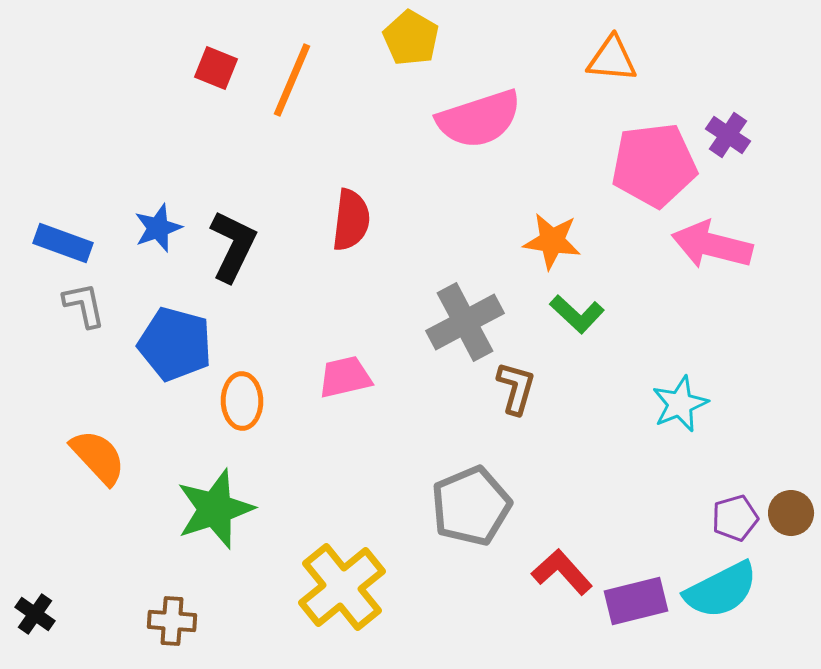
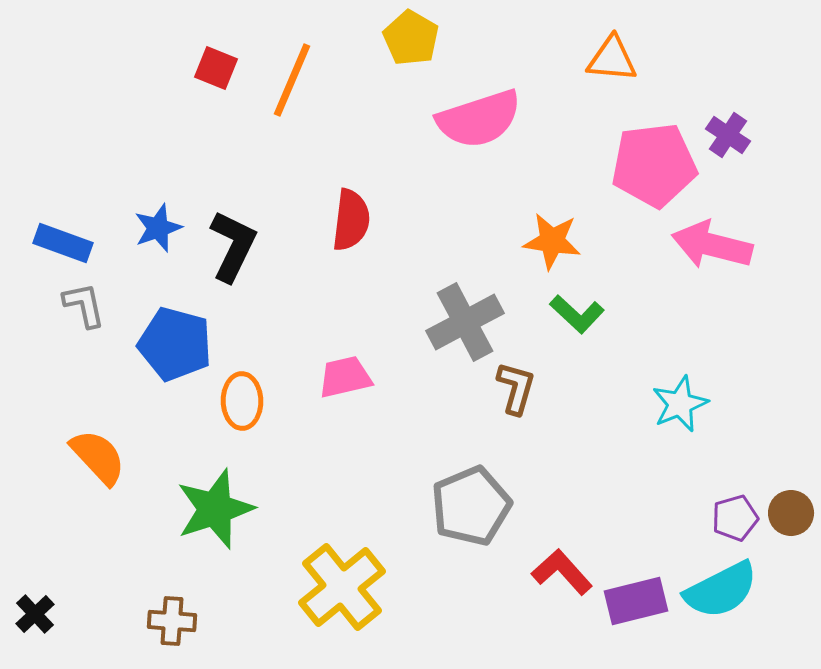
black cross: rotated 12 degrees clockwise
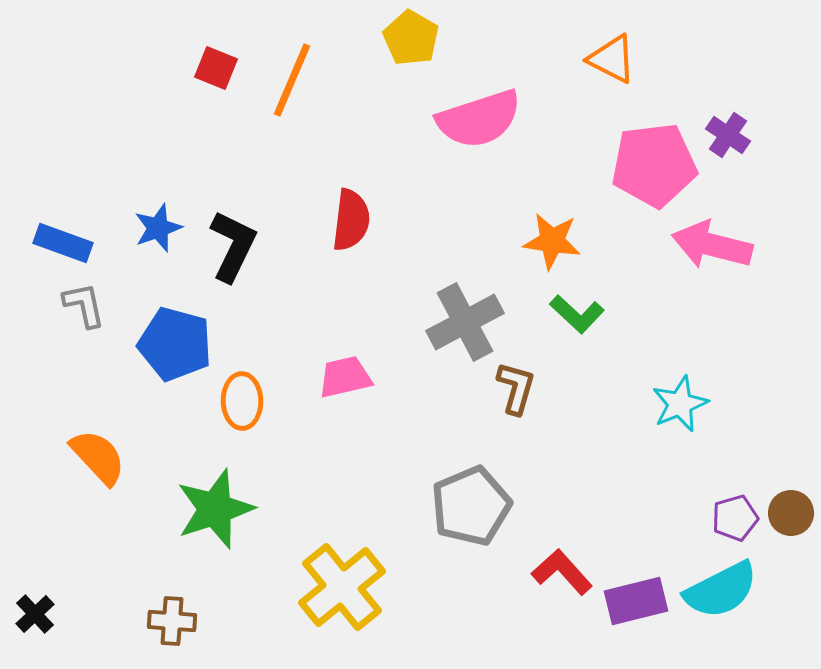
orange triangle: rotated 22 degrees clockwise
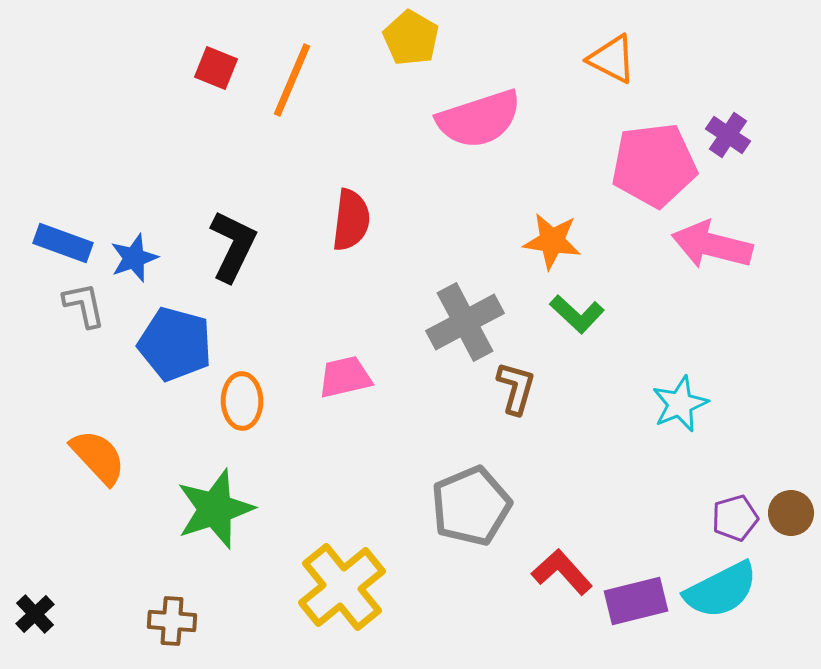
blue star: moved 24 px left, 30 px down
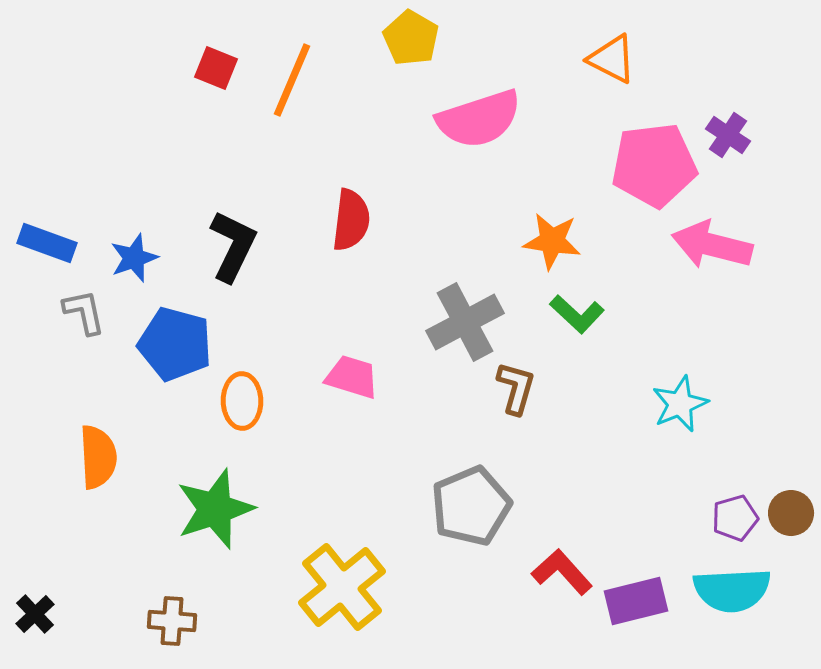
blue rectangle: moved 16 px left
gray L-shape: moved 7 px down
pink trapezoid: moved 7 px right; rotated 30 degrees clockwise
orange semicircle: rotated 40 degrees clockwise
cyan semicircle: moved 11 px right; rotated 24 degrees clockwise
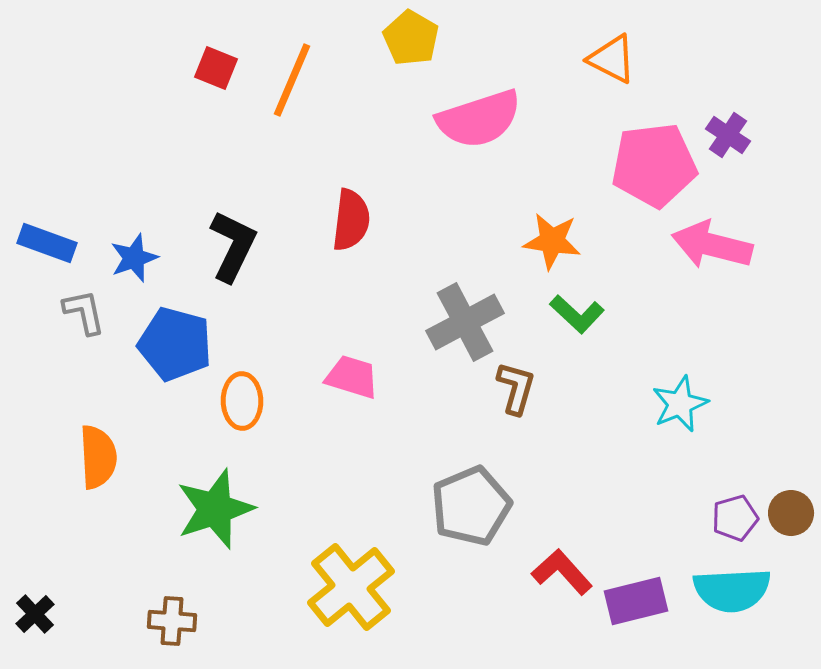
yellow cross: moved 9 px right
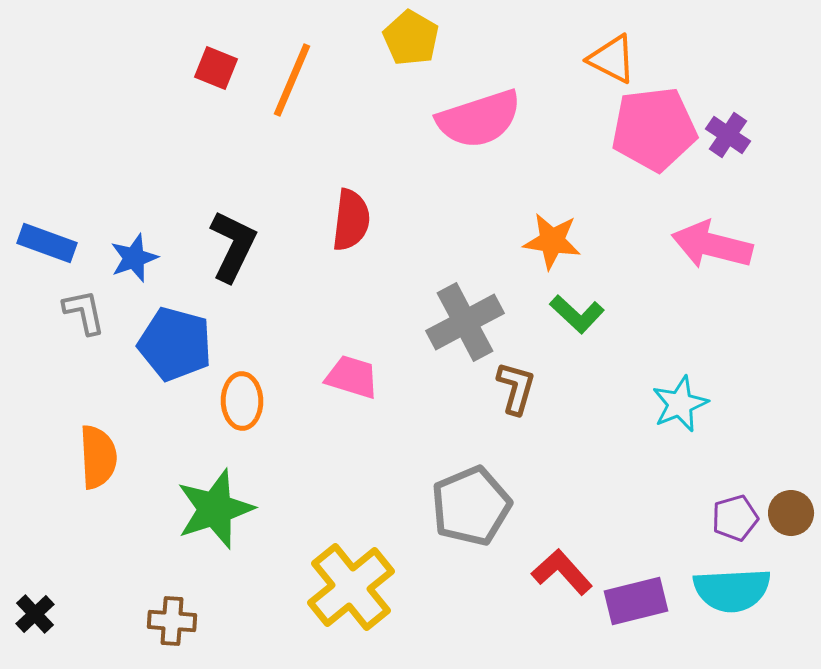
pink pentagon: moved 36 px up
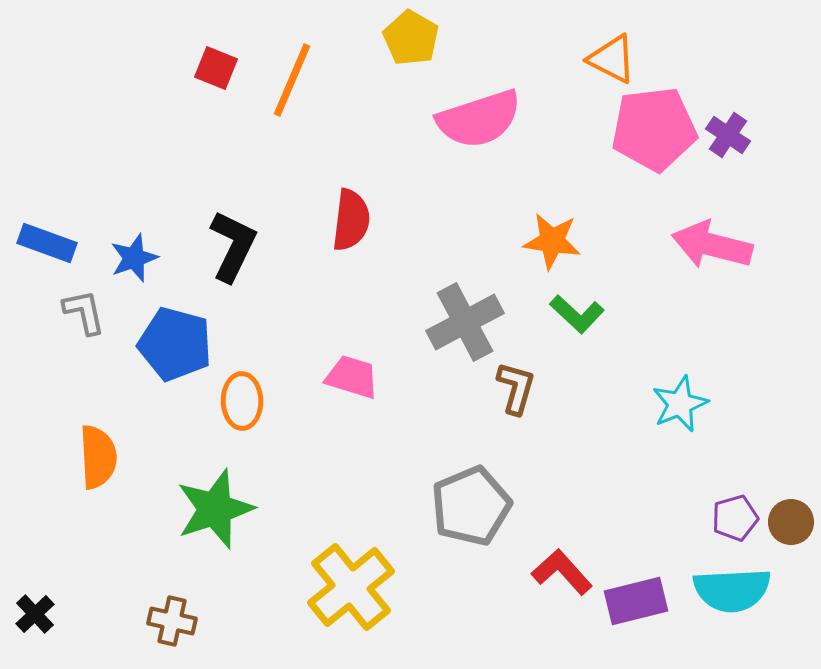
brown circle: moved 9 px down
brown cross: rotated 9 degrees clockwise
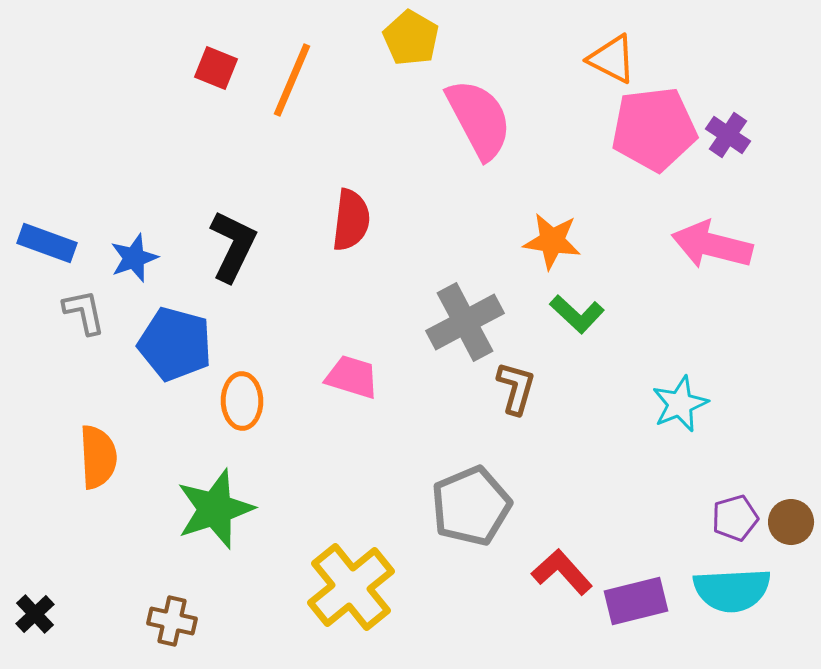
pink semicircle: rotated 100 degrees counterclockwise
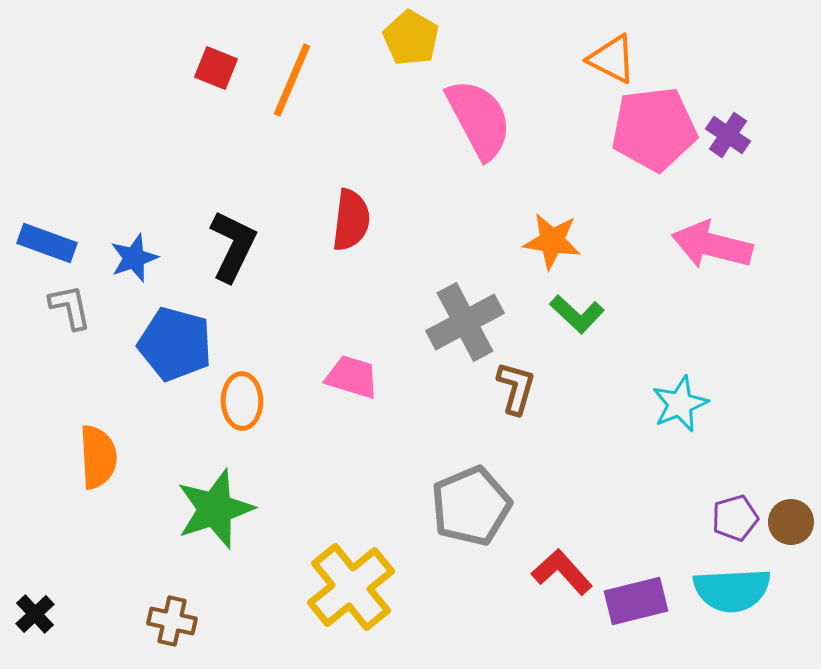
gray L-shape: moved 14 px left, 5 px up
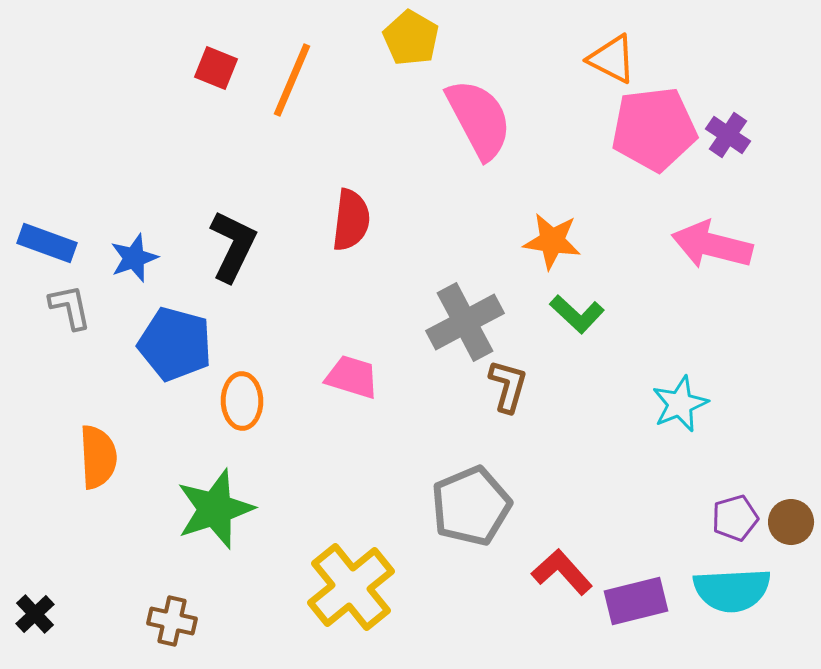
brown L-shape: moved 8 px left, 2 px up
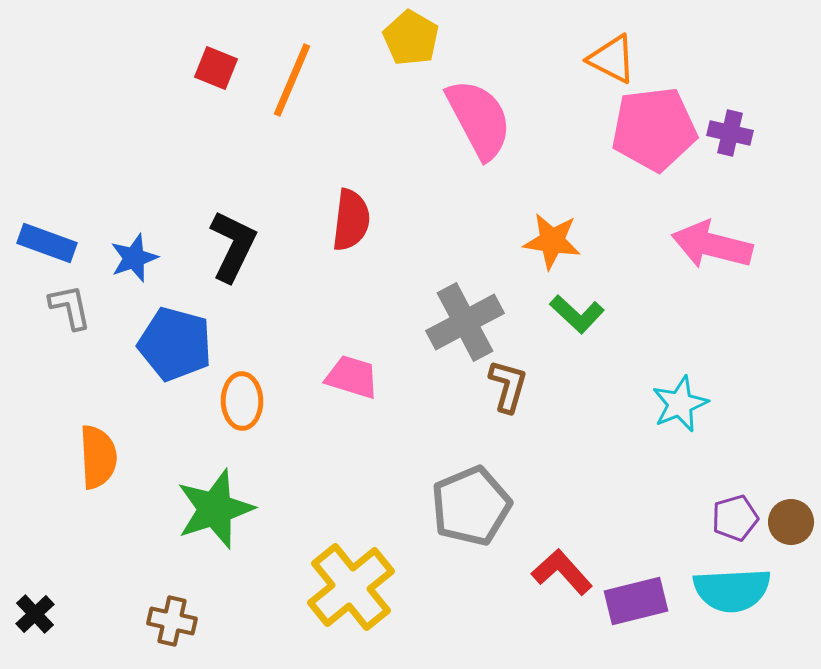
purple cross: moved 2 px right, 2 px up; rotated 21 degrees counterclockwise
